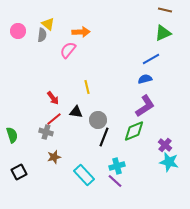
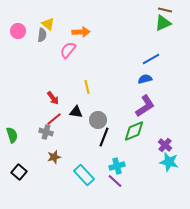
green triangle: moved 10 px up
black square: rotated 21 degrees counterclockwise
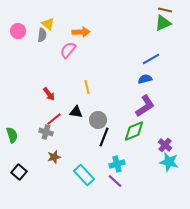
red arrow: moved 4 px left, 4 px up
cyan cross: moved 2 px up
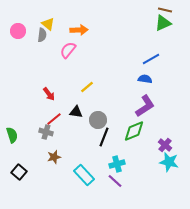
orange arrow: moved 2 px left, 2 px up
blue semicircle: rotated 24 degrees clockwise
yellow line: rotated 64 degrees clockwise
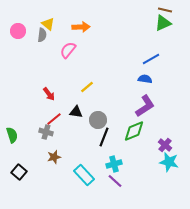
orange arrow: moved 2 px right, 3 px up
cyan cross: moved 3 px left
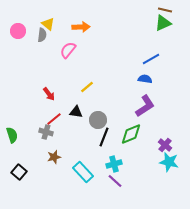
green diamond: moved 3 px left, 3 px down
cyan rectangle: moved 1 px left, 3 px up
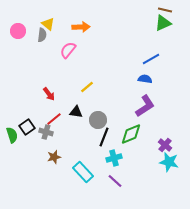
cyan cross: moved 6 px up
black square: moved 8 px right, 45 px up; rotated 14 degrees clockwise
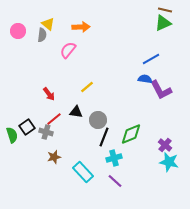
purple L-shape: moved 16 px right, 16 px up; rotated 95 degrees clockwise
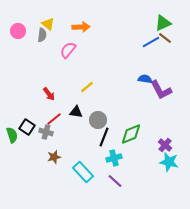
brown line: moved 28 px down; rotated 24 degrees clockwise
blue line: moved 17 px up
black square: rotated 21 degrees counterclockwise
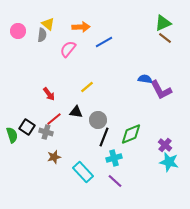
blue line: moved 47 px left
pink semicircle: moved 1 px up
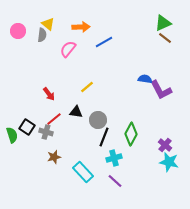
green diamond: rotated 40 degrees counterclockwise
